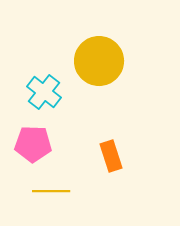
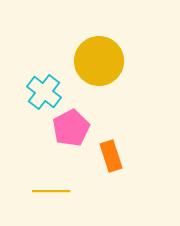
pink pentagon: moved 38 px right, 16 px up; rotated 30 degrees counterclockwise
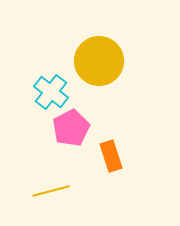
cyan cross: moved 7 px right
yellow line: rotated 15 degrees counterclockwise
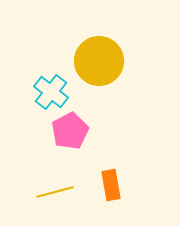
pink pentagon: moved 1 px left, 3 px down
orange rectangle: moved 29 px down; rotated 8 degrees clockwise
yellow line: moved 4 px right, 1 px down
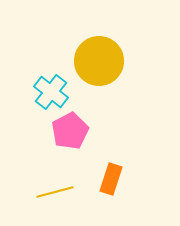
orange rectangle: moved 6 px up; rotated 28 degrees clockwise
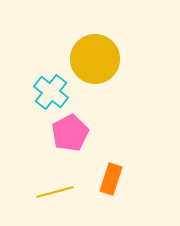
yellow circle: moved 4 px left, 2 px up
pink pentagon: moved 2 px down
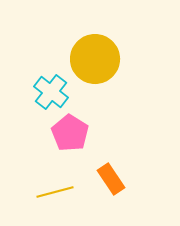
pink pentagon: rotated 12 degrees counterclockwise
orange rectangle: rotated 52 degrees counterclockwise
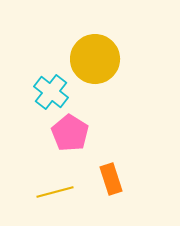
orange rectangle: rotated 16 degrees clockwise
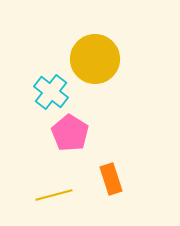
yellow line: moved 1 px left, 3 px down
